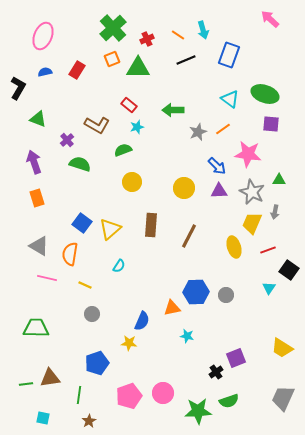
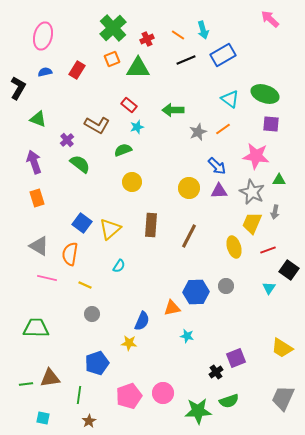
pink ellipse at (43, 36): rotated 8 degrees counterclockwise
blue rectangle at (229, 55): moved 6 px left; rotated 40 degrees clockwise
pink star at (248, 154): moved 8 px right, 2 px down
green semicircle at (80, 164): rotated 20 degrees clockwise
yellow circle at (184, 188): moved 5 px right
gray circle at (226, 295): moved 9 px up
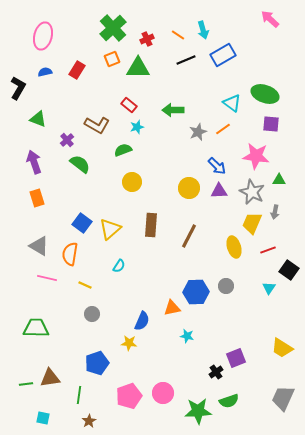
cyan triangle at (230, 99): moved 2 px right, 4 px down
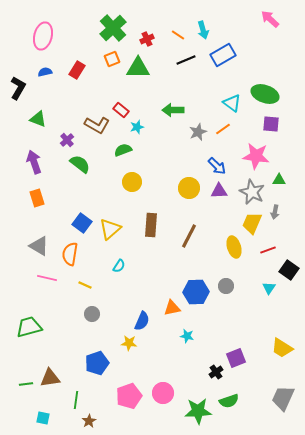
red rectangle at (129, 105): moved 8 px left, 5 px down
green trapezoid at (36, 328): moved 7 px left, 1 px up; rotated 16 degrees counterclockwise
green line at (79, 395): moved 3 px left, 5 px down
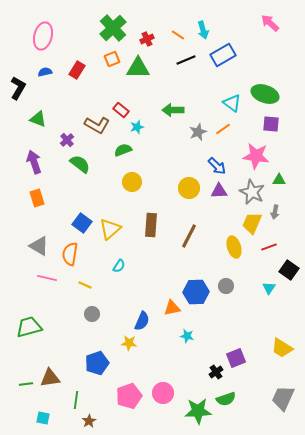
pink arrow at (270, 19): moved 4 px down
red line at (268, 250): moved 1 px right, 3 px up
green semicircle at (229, 401): moved 3 px left, 2 px up
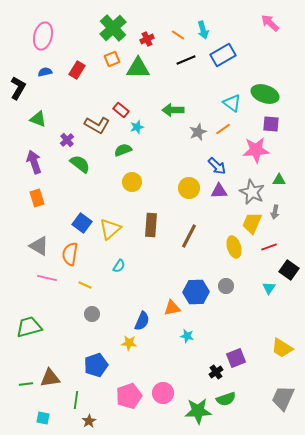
pink star at (256, 156): moved 6 px up; rotated 12 degrees counterclockwise
blue pentagon at (97, 363): moved 1 px left, 2 px down
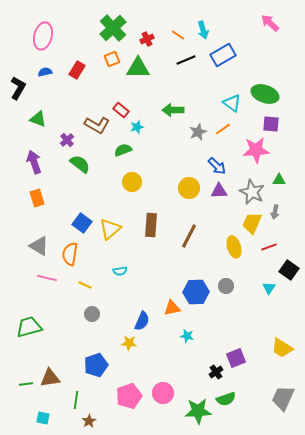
cyan semicircle at (119, 266): moved 1 px right, 5 px down; rotated 48 degrees clockwise
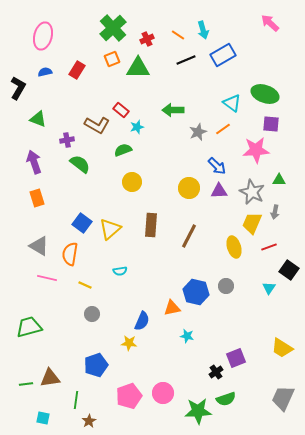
purple cross at (67, 140): rotated 32 degrees clockwise
blue hexagon at (196, 292): rotated 15 degrees clockwise
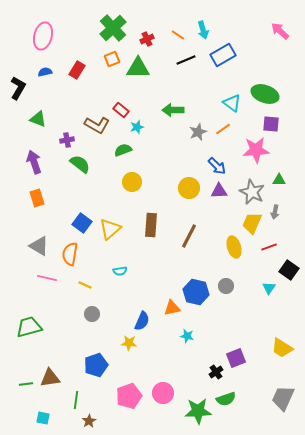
pink arrow at (270, 23): moved 10 px right, 8 px down
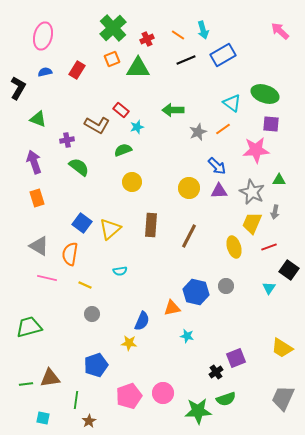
green semicircle at (80, 164): moved 1 px left, 3 px down
